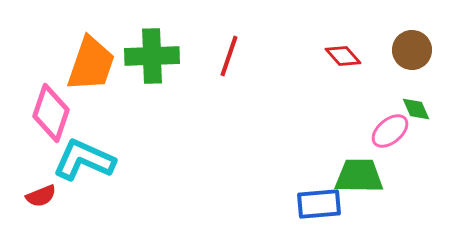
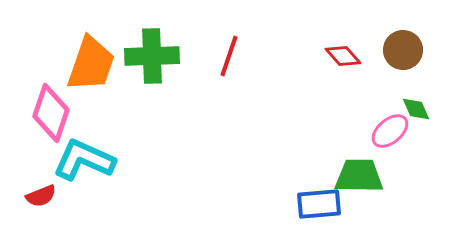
brown circle: moved 9 px left
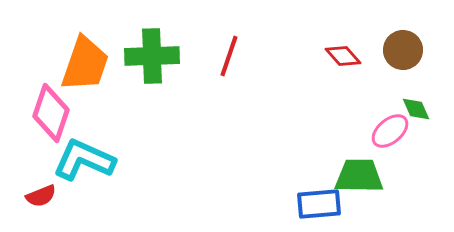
orange trapezoid: moved 6 px left
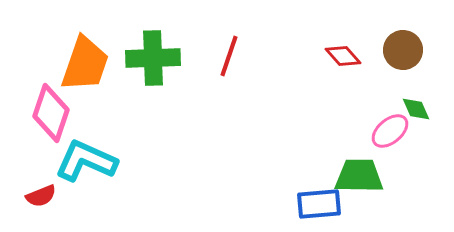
green cross: moved 1 px right, 2 px down
cyan L-shape: moved 2 px right, 1 px down
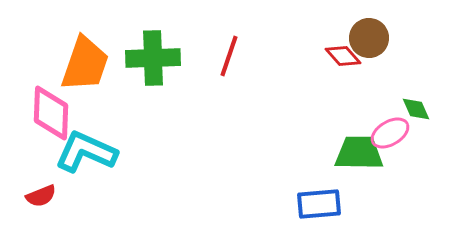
brown circle: moved 34 px left, 12 px up
pink diamond: rotated 16 degrees counterclockwise
pink ellipse: moved 2 px down; rotated 9 degrees clockwise
cyan L-shape: moved 9 px up
green trapezoid: moved 23 px up
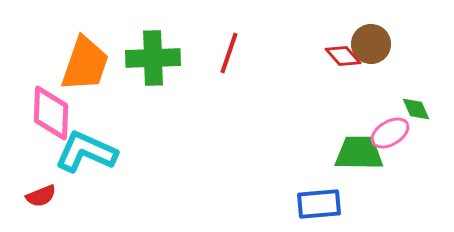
brown circle: moved 2 px right, 6 px down
red line: moved 3 px up
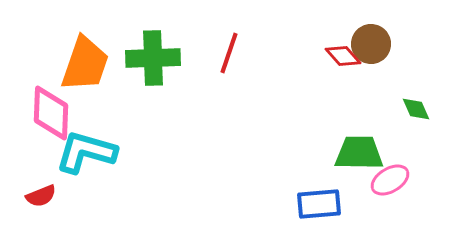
pink ellipse: moved 47 px down
cyan L-shape: rotated 8 degrees counterclockwise
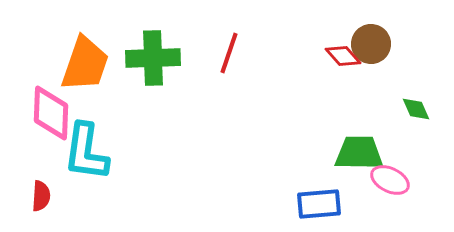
cyan L-shape: rotated 98 degrees counterclockwise
pink ellipse: rotated 57 degrees clockwise
red semicircle: rotated 64 degrees counterclockwise
